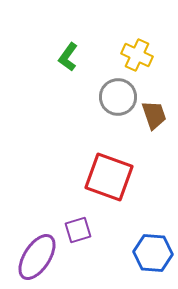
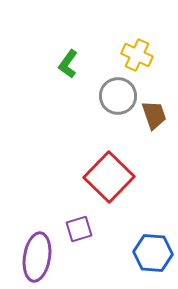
green L-shape: moved 7 px down
gray circle: moved 1 px up
red square: rotated 24 degrees clockwise
purple square: moved 1 px right, 1 px up
purple ellipse: rotated 24 degrees counterclockwise
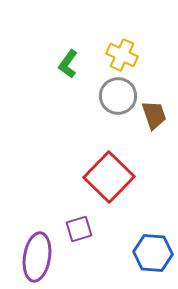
yellow cross: moved 15 px left
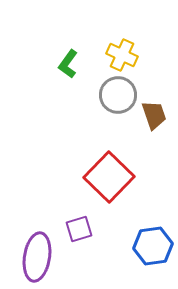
gray circle: moved 1 px up
blue hexagon: moved 7 px up; rotated 12 degrees counterclockwise
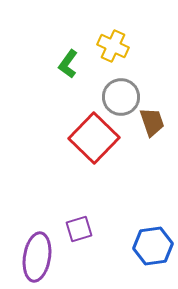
yellow cross: moved 9 px left, 9 px up
gray circle: moved 3 px right, 2 px down
brown trapezoid: moved 2 px left, 7 px down
red square: moved 15 px left, 39 px up
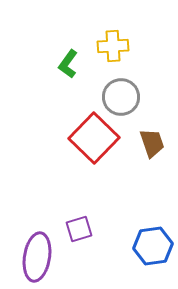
yellow cross: rotated 28 degrees counterclockwise
brown trapezoid: moved 21 px down
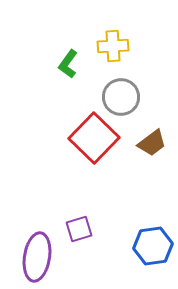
brown trapezoid: rotated 72 degrees clockwise
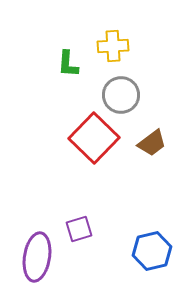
green L-shape: rotated 32 degrees counterclockwise
gray circle: moved 2 px up
blue hexagon: moved 1 px left, 5 px down; rotated 6 degrees counterclockwise
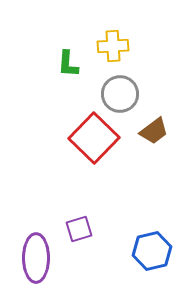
gray circle: moved 1 px left, 1 px up
brown trapezoid: moved 2 px right, 12 px up
purple ellipse: moved 1 px left, 1 px down; rotated 9 degrees counterclockwise
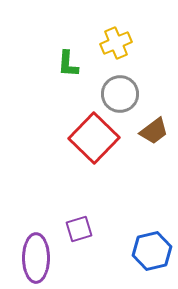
yellow cross: moved 3 px right, 3 px up; rotated 20 degrees counterclockwise
